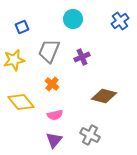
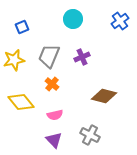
gray trapezoid: moved 5 px down
purple triangle: rotated 24 degrees counterclockwise
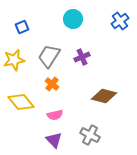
gray trapezoid: rotated 10 degrees clockwise
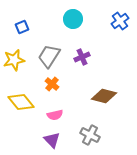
purple triangle: moved 2 px left
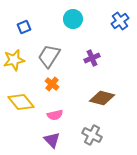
blue square: moved 2 px right
purple cross: moved 10 px right, 1 px down
brown diamond: moved 2 px left, 2 px down
gray cross: moved 2 px right
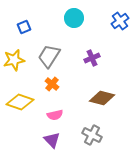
cyan circle: moved 1 px right, 1 px up
yellow diamond: moved 1 px left; rotated 32 degrees counterclockwise
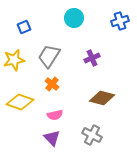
blue cross: rotated 18 degrees clockwise
purple triangle: moved 2 px up
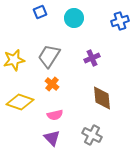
blue square: moved 16 px right, 15 px up
brown diamond: rotated 70 degrees clockwise
